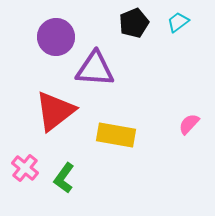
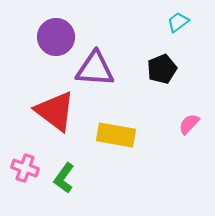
black pentagon: moved 28 px right, 46 px down
red triangle: rotated 45 degrees counterclockwise
pink cross: rotated 20 degrees counterclockwise
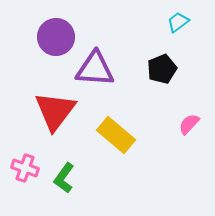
red triangle: rotated 30 degrees clockwise
yellow rectangle: rotated 30 degrees clockwise
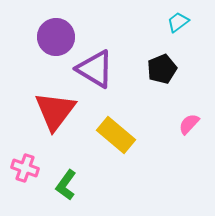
purple triangle: rotated 27 degrees clockwise
green L-shape: moved 2 px right, 7 px down
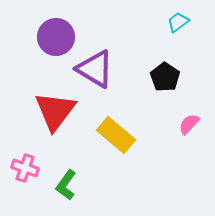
black pentagon: moved 3 px right, 8 px down; rotated 16 degrees counterclockwise
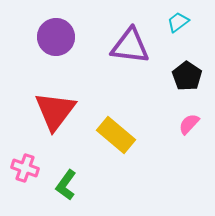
purple triangle: moved 35 px right, 23 px up; rotated 24 degrees counterclockwise
black pentagon: moved 22 px right, 1 px up
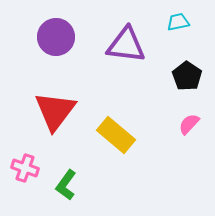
cyan trapezoid: rotated 25 degrees clockwise
purple triangle: moved 4 px left, 1 px up
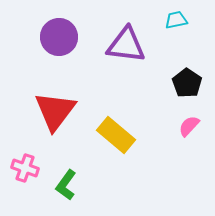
cyan trapezoid: moved 2 px left, 2 px up
purple circle: moved 3 px right
black pentagon: moved 7 px down
pink semicircle: moved 2 px down
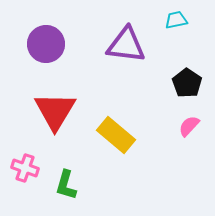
purple circle: moved 13 px left, 7 px down
red triangle: rotated 6 degrees counterclockwise
green L-shape: rotated 20 degrees counterclockwise
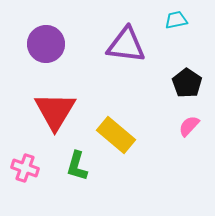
green L-shape: moved 11 px right, 19 px up
